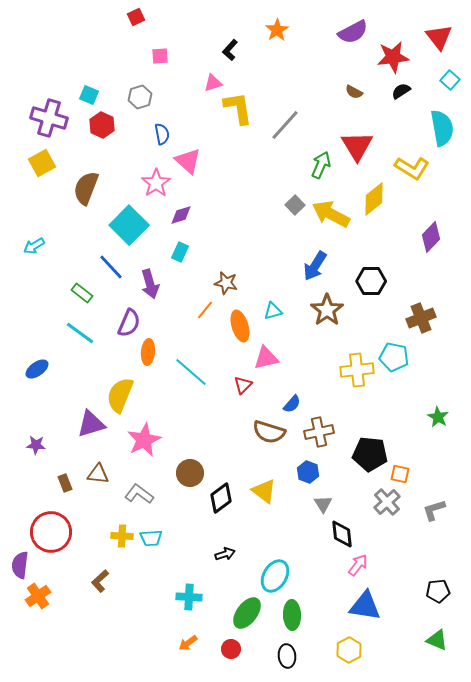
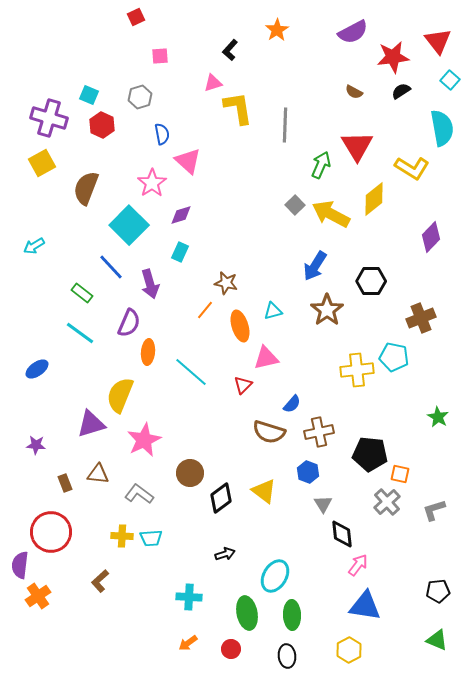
red triangle at (439, 37): moved 1 px left, 4 px down
gray line at (285, 125): rotated 40 degrees counterclockwise
pink star at (156, 183): moved 4 px left
green ellipse at (247, 613): rotated 48 degrees counterclockwise
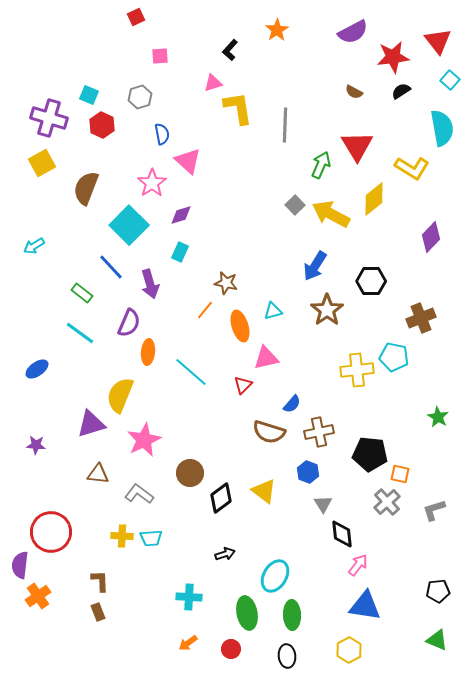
brown rectangle at (65, 483): moved 33 px right, 129 px down
brown L-shape at (100, 581): rotated 130 degrees clockwise
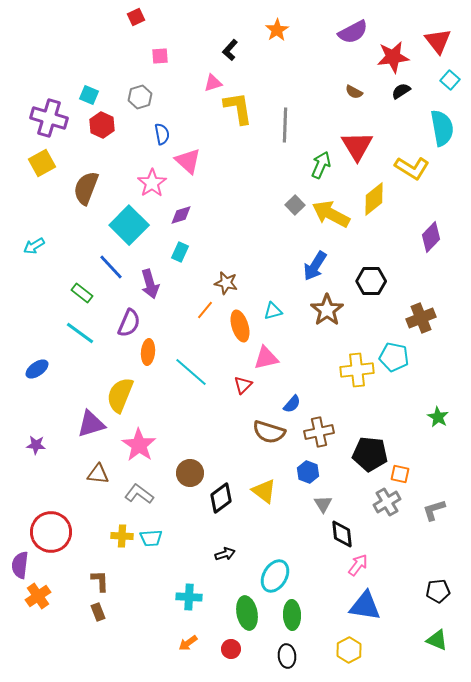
pink star at (144, 440): moved 5 px left, 5 px down; rotated 12 degrees counterclockwise
gray cross at (387, 502): rotated 12 degrees clockwise
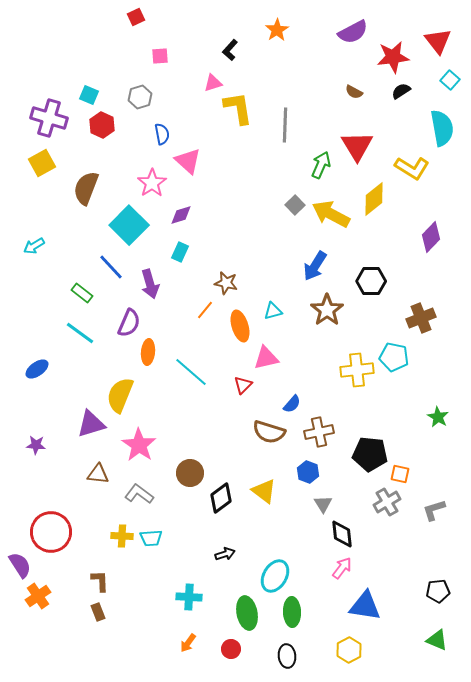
purple semicircle at (20, 565): rotated 140 degrees clockwise
pink arrow at (358, 565): moved 16 px left, 3 px down
green ellipse at (292, 615): moved 3 px up
orange arrow at (188, 643): rotated 18 degrees counterclockwise
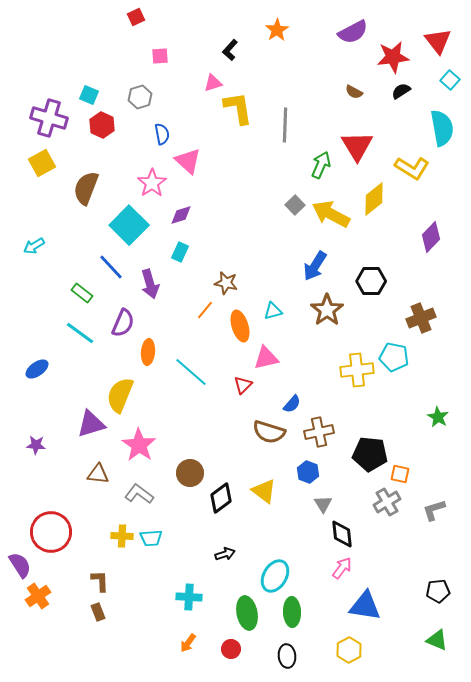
purple semicircle at (129, 323): moved 6 px left
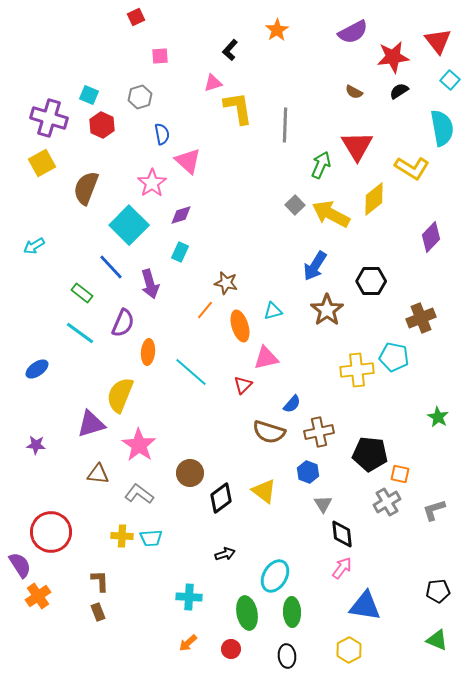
black semicircle at (401, 91): moved 2 px left
orange arrow at (188, 643): rotated 12 degrees clockwise
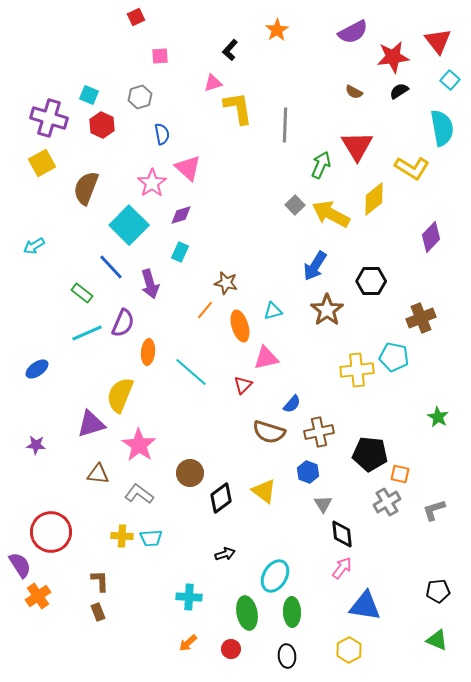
pink triangle at (188, 161): moved 7 px down
cyan line at (80, 333): moved 7 px right; rotated 60 degrees counterclockwise
